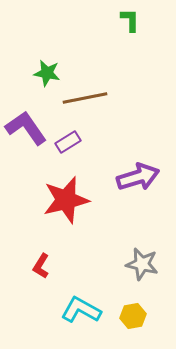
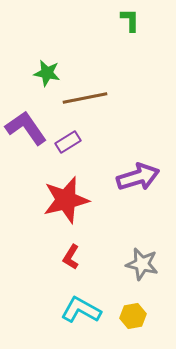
red L-shape: moved 30 px right, 9 px up
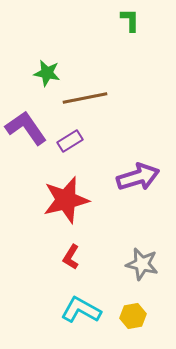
purple rectangle: moved 2 px right, 1 px up
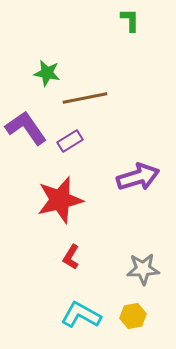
red star: moved 6 px left
gray star: moved 1 px right, 5 px down; rotated 16 degrees counterclockwise
cyan L-shape: moved 5 px down
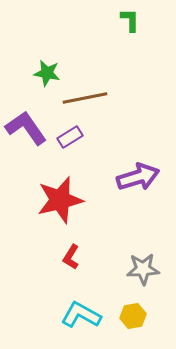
purple rectangle: moved 4 px up
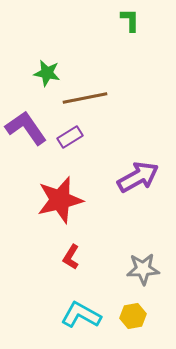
purple arrow: rotated 12 degrees counterclockwise
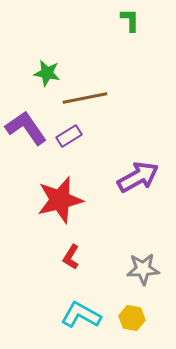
purple rectangle: moved 1 px left, 1 px up
yellow hexagon: moved 1 px left, 2 px down; rotated 20 degrees clockwise
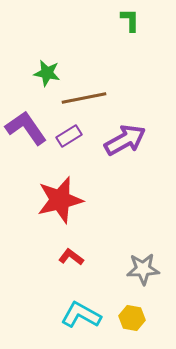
brown line: moved 1 px left
purple arrow: moved 13 px left, 37 px up
red L-shape: rotated 95 degrees clockwise
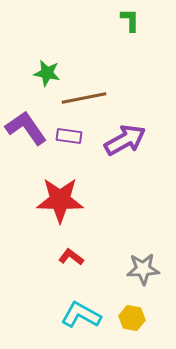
purple rectangle: rotated 40 degrees clockwise
red star: rotated 15 degrees clockwise
